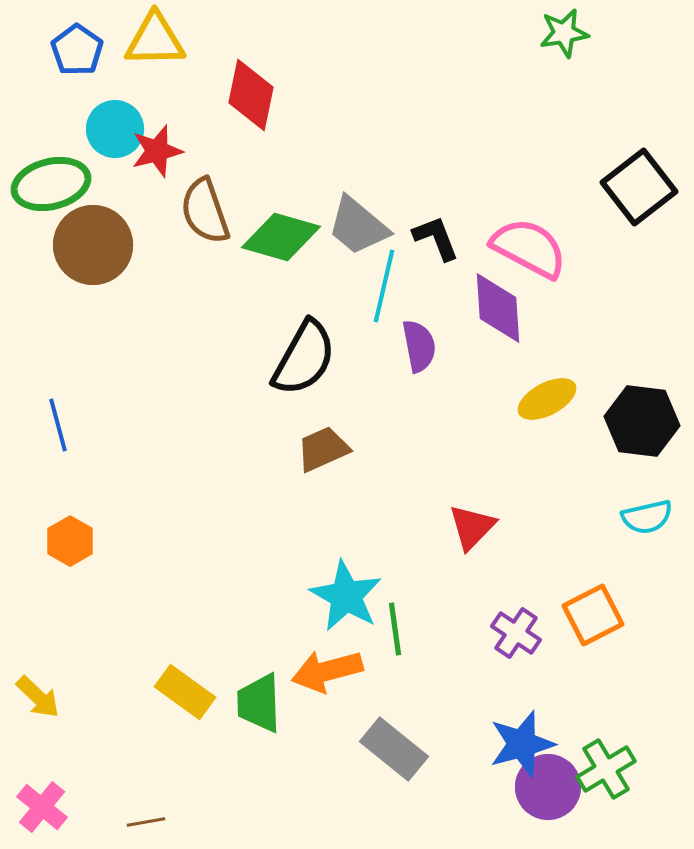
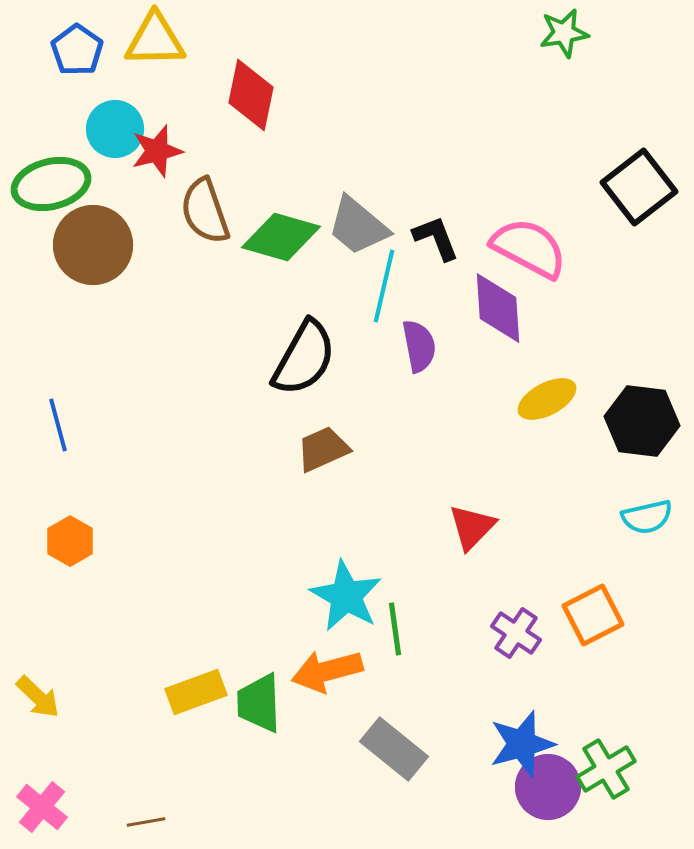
yellow rectangle: moved 11 px right; rotated 56 degrees counterclockwise
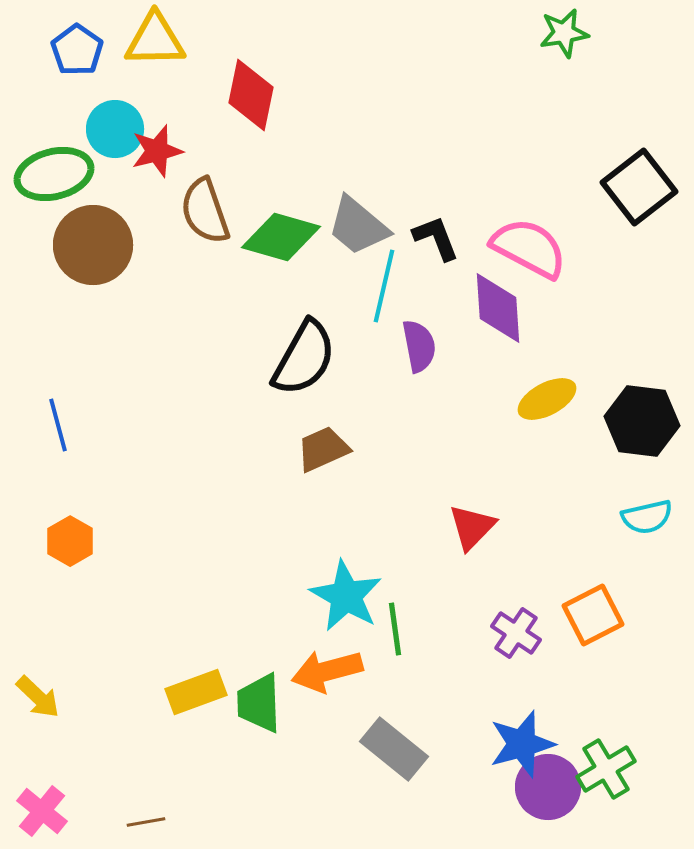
green ellipse: moved 3 px right, 10 px up
pink cross: moved 4 px down
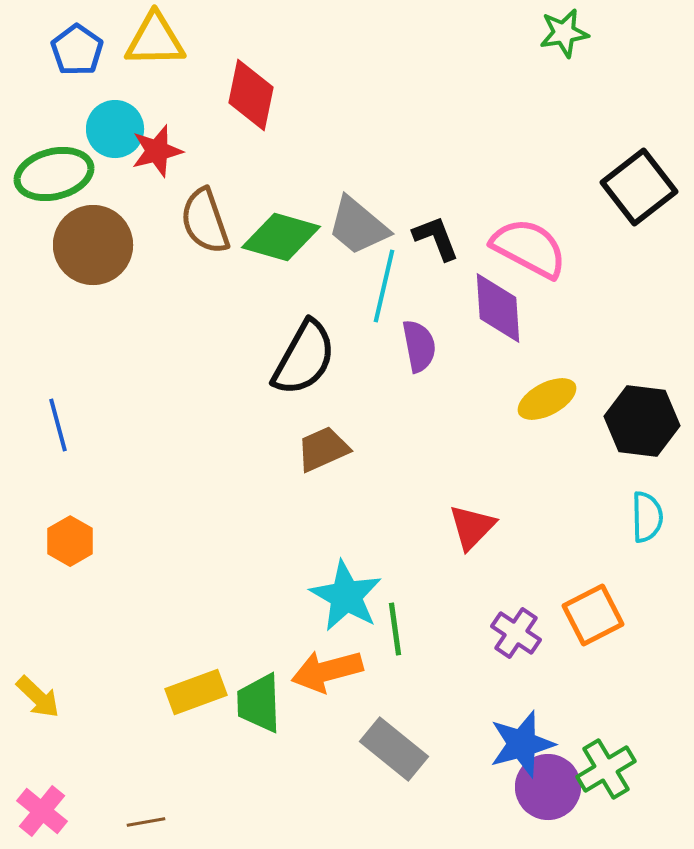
brown semicircle: moved 10 px down
cyan semicircle: rotated 78 degrees counterclockwise
